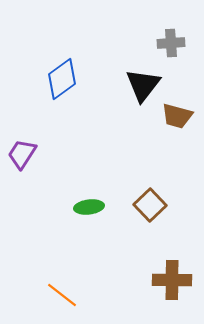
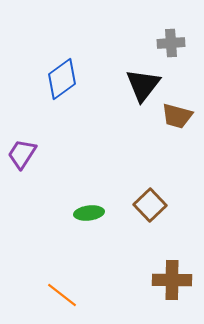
green ellipse: moved 6 px down
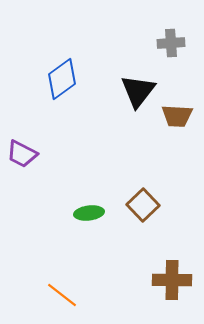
black triangle: moved 5 px left, 6 px down
brown trapezoid: rotated 12 degrees counterclockwise
purple trapezoid: rotated 96 degrees counterclockwise
brown square: moved 7 px left
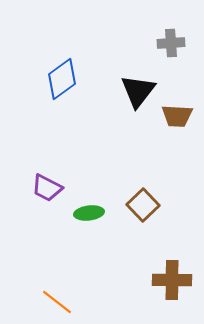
purple trapezoid: moved 25 px right, 34 px down
orange line: moved 5 px left, 7 px down
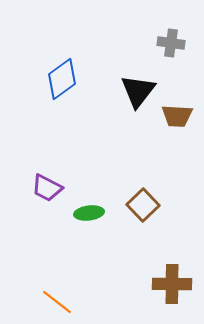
gray cross: rotated 12 degrees clockwise
brown cross: moved 4 px down
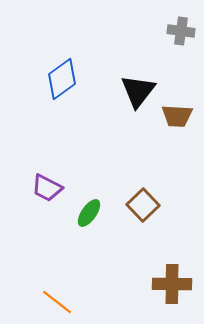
gray cross: moved 10 px right, 12 px up
green ellipse: rotated 48 degrees counterclockwise
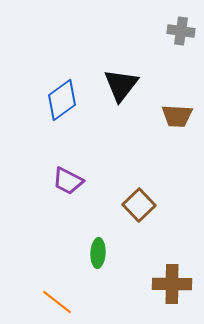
blue diamond: moved 21 px down
black triangle: moved 17 px left, 6 px up
purple trapezoid: moved 21 px right, 7 px up
brown square: moved 4 px left
green ellipse: moved 9 px right, 40 px down; rotated 32 degrees counterclockwise
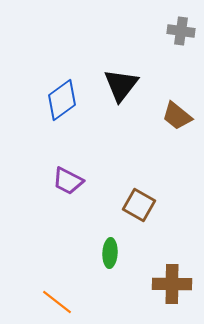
brown trapezoid: rotated 36 degrees clockwise
brown square: rotated 16 degrees counterclockwise
green ellipse: moved 12 px right
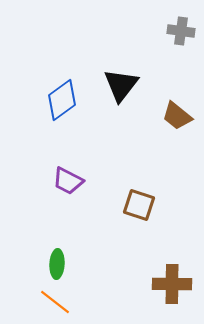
brown square: rotated 12 degrees counterclockwise
green ellipse: moved 53 px left, 11 px down
orange line: moved 2 px left
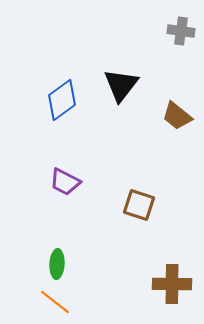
purple trapezoid: moved 3 px left, 1 px down
